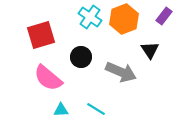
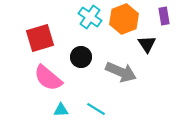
purple rectangle: rotated 48 degrees counterclockwise
red square: moved 1 px left, 3 px down
black triangle: moved 3 px left, 6 px up
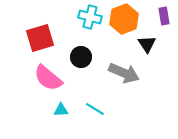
cyan cross: rotated 20 degrees counterclockwise
gray arrow: moved 3 px right, 1 px down
cyan line: moved 1 px left
